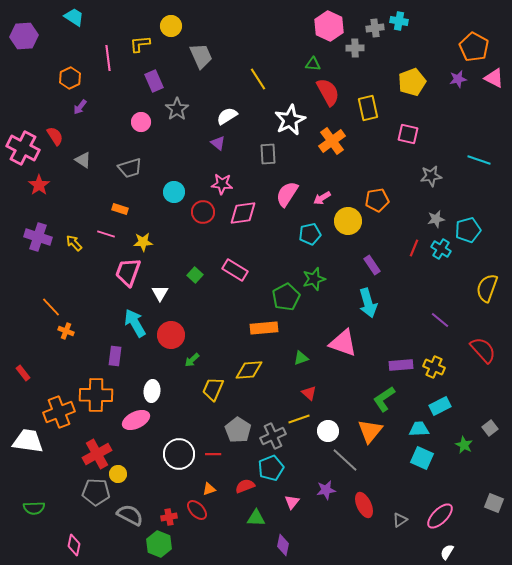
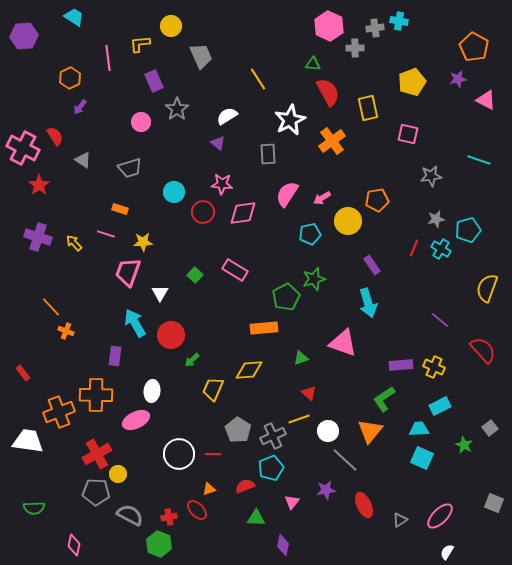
pink triangle at (494, 78): moved 8 px left, 22 px down
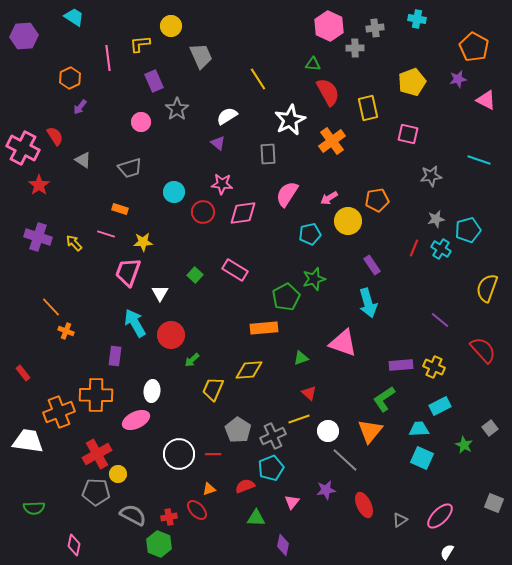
cyan cross at (399, 21): moved 18 px right, 2 px up
pink arrow at (322, 198): moved 7 px right
gray semicircle at (130, 515): moved 3 px right
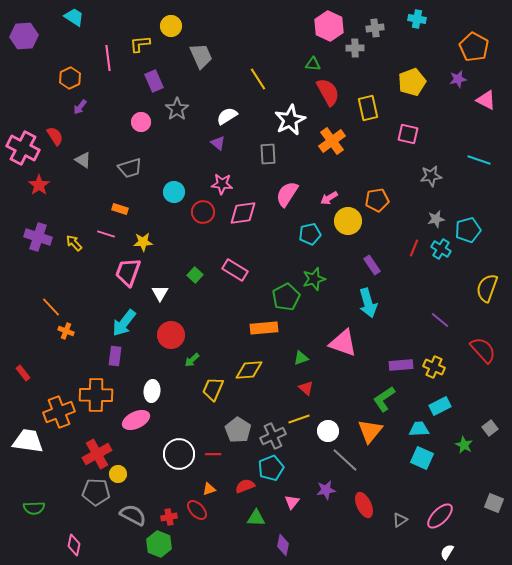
cyan arrow at (135, 323): moved 11 px left; rotated 112 degrees counterclockwise
red triangle at (309, 393): moved 3 px left, 5 px up
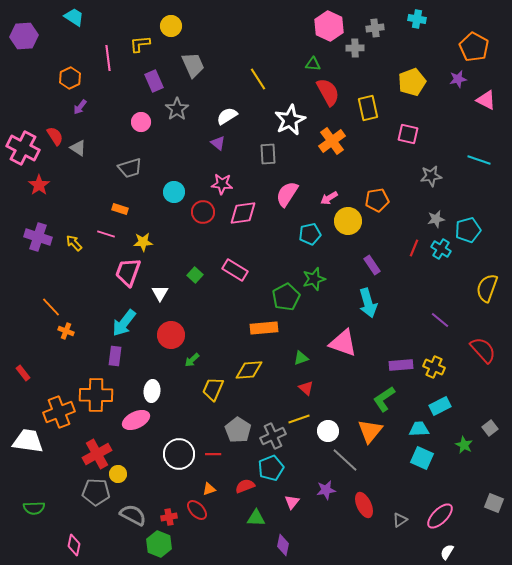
gray trapezoid at (201, 56): moved 8 px left, 9 px down
gray triangle at (83, 160): moved 5 px left, 12 px up
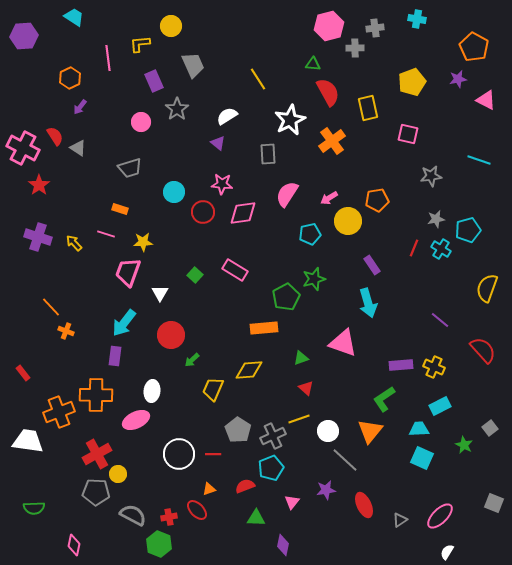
pink hexagon at (329, 26): rotated 20 degrees clockwise
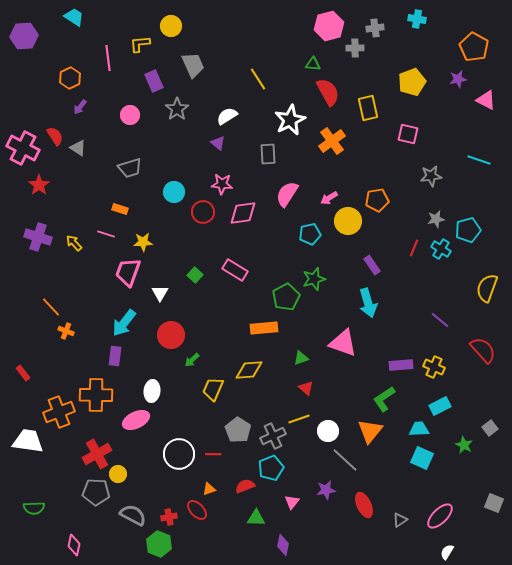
pink circle at (141, 122): moved 11 px left, 7 px up
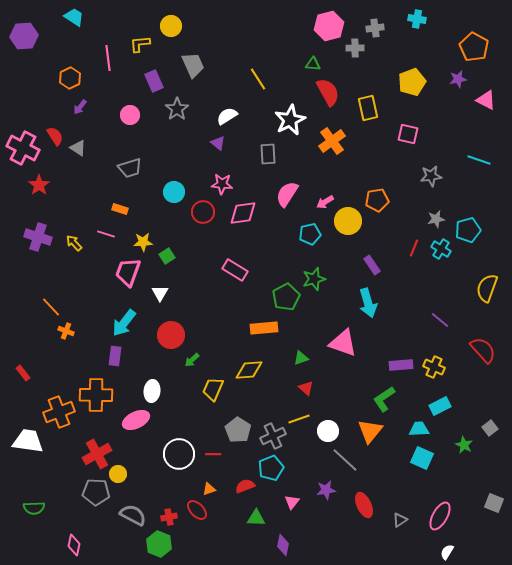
pink arrow at (329, 198): moved 4 px left, 4 px down
green square at (195, 275): moved 28 px left, 19 px up; rotated 14 degrees clockwise
pink ellipse at (440, 516): rotated 16 degrees counterclockwise
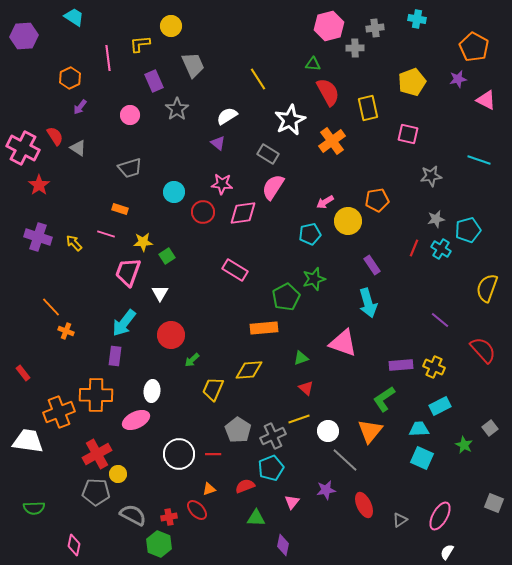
gray rectangle at (268, 154): rotated 55 degrees counterclockwise
pink semicircle at (287, 194): moved 14 px left, 7 px up
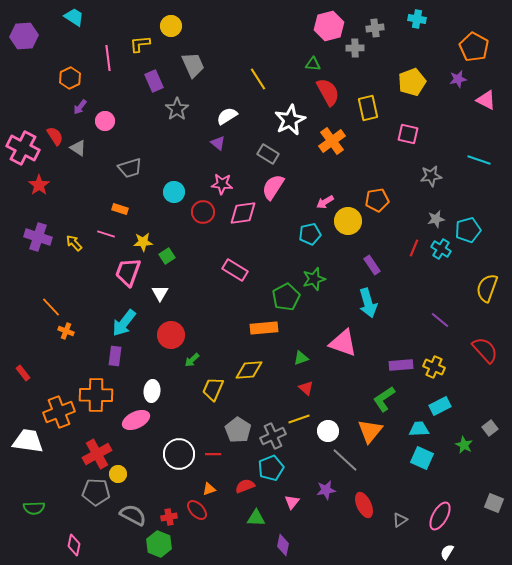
pink circle at (130, 115): moved 25 px left, 6 px down
red semicircle at (483, 350): moved 2 px right
